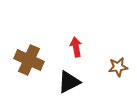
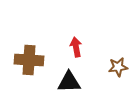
brown cross: rotated 20 degrees counterclockwise
black triangle: rotated 25 degrees clockwise
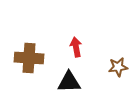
brown cross: moved 2 px up
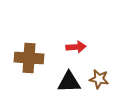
red arrow: rotated 96 degrees clockwise
brown star: moved 19 px left, 12 px down; rotated 18 degrees clockwise
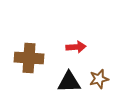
brown star: rotated 24 degrees counterclockwise
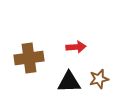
brown cross: rotated 12 degrees counterclockwise
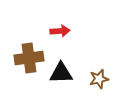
red arrow: moved 16 px left, 16 px up
black triangle: moved 8 px left, 9 px up
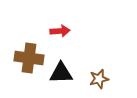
brown cross: rotated 16 degrees clockwise
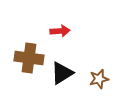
black triangle: moved 1 px right; rotated 30 degrees counterclockwise
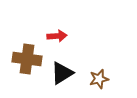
red arrow: moved 3 px left, 5 px down
brown cross: moved 2 px left, 1 px down
